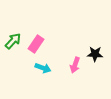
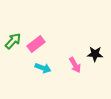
pink rectangle: rotated 18 degrees clockwise
pink arrow: rotated 49 degrees counterclockwise
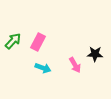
pink rectangle: moved 2 px right, 2 px up; rotated 24 degrees counterclockwise
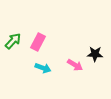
pink arrow: rotated 28 degrees counterclockwise
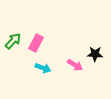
pink rectangle: moved 2 px left, 1 px down
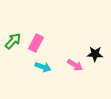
cyan arrow: moved 1 px up
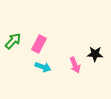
pink rectangle: moved 3 px right, 1 px down
pink arrow: rotated 35 degrees clockwise
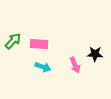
pink rectangle: rotated 66 degrees clockwise
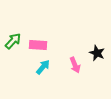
pink rectangle: moved 1 px left, 1 px down
black star: moved 2 px right, 1 px up; rotated 21 degrees clockwise
cyan arrow: rotated 70 degrees counterclockwise
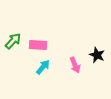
black star: moved 2 px down
